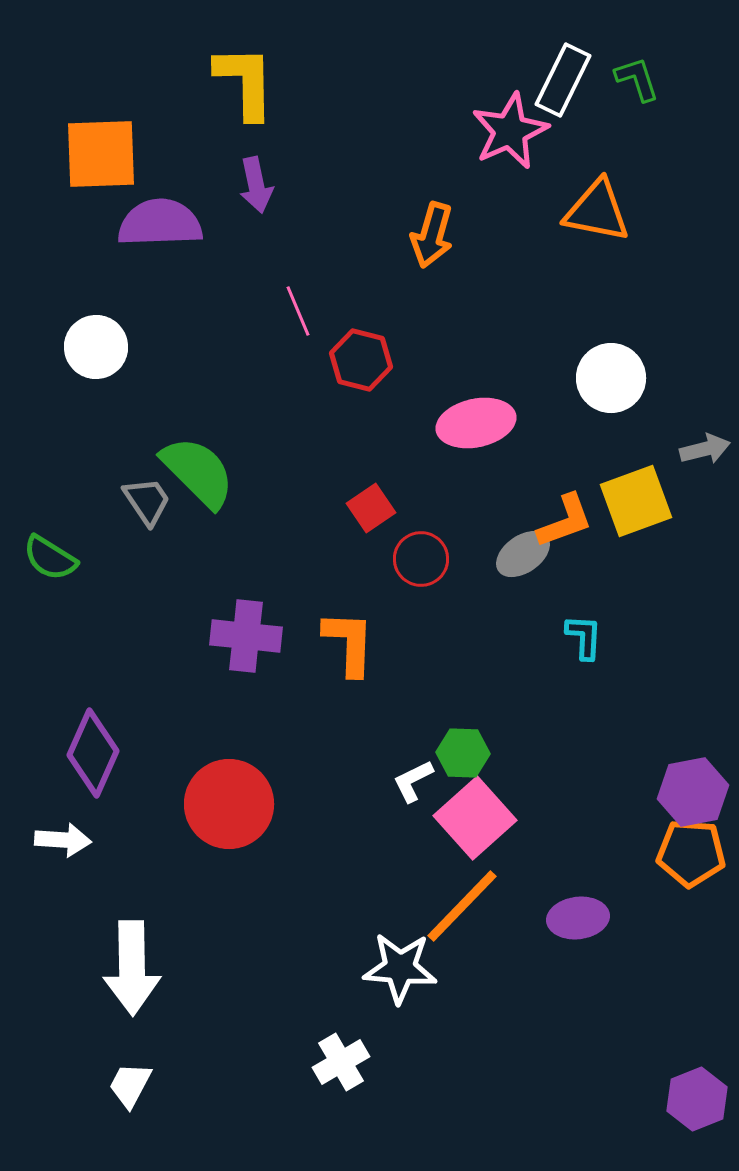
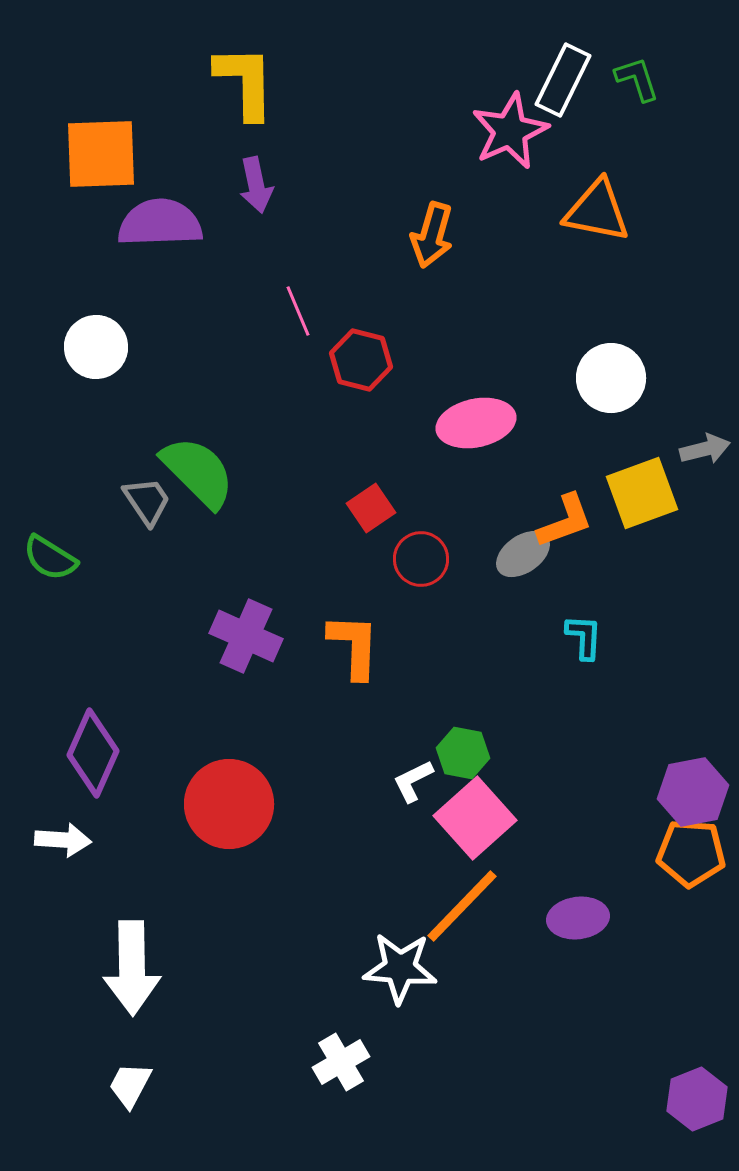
yellow square at (636, 501): moved 6 px right, 8 px up
purple cross at (246, 636): rotated 18 degrees clockwise
orange L-shape at (349, 643): moved 5 px right, 3 px down
green hexagon at (463, 753): rotated 9 degrees clockwise
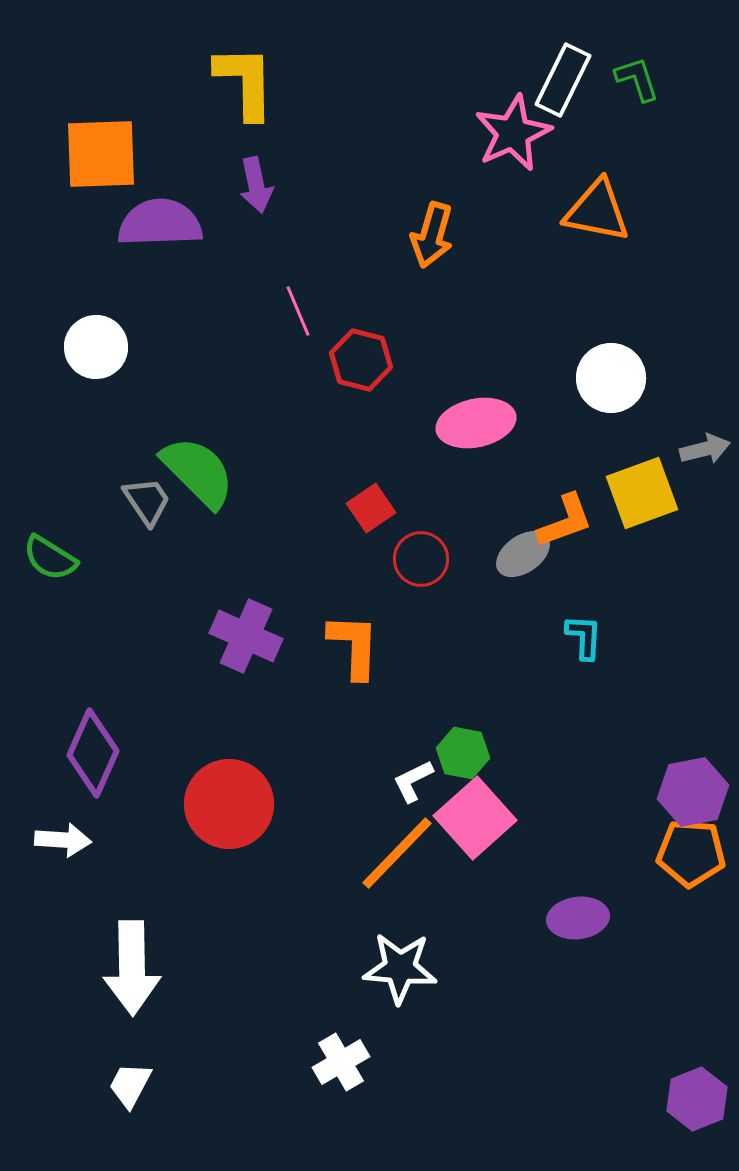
pink star at (510, 131): moved 3 px right, 2 px down
orange line at (462, 906): moved 65 px left, 53 px up
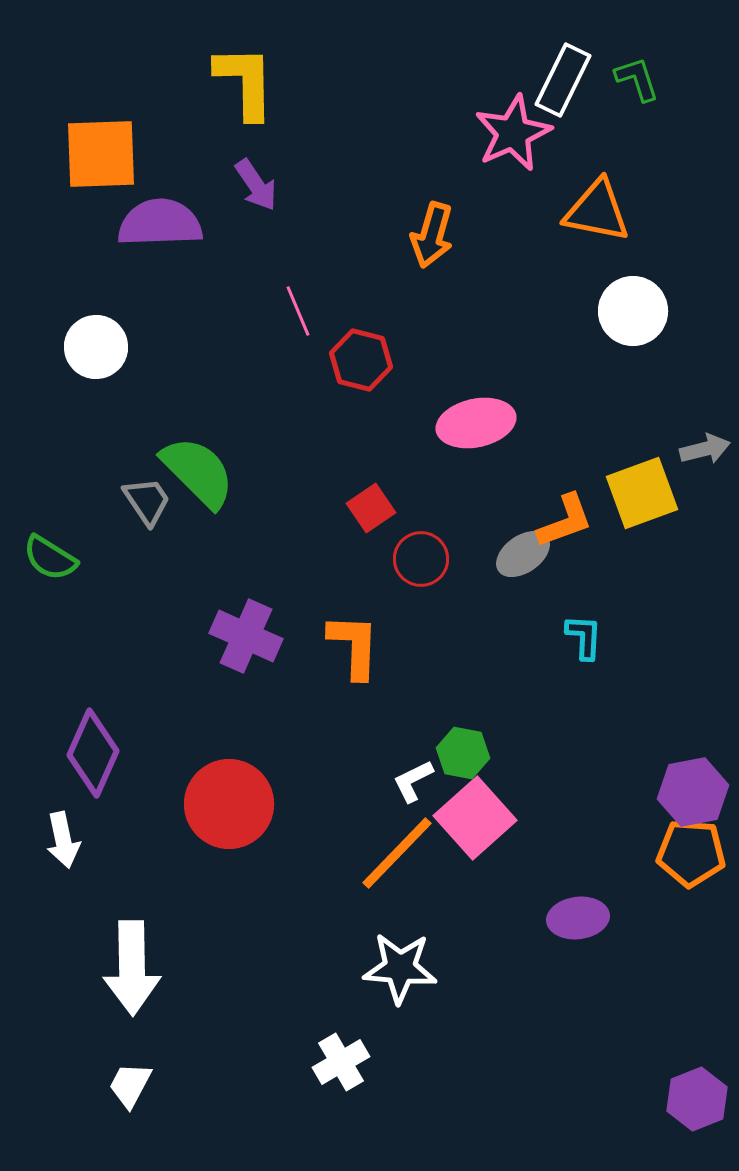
purple arrow at (256, 185): rotated 22 degrees counterclockwise
white circle at (611, 378): moved 22 px right, 67 px up
white arrow at (63, 840): rotated 74 degrees clockwise
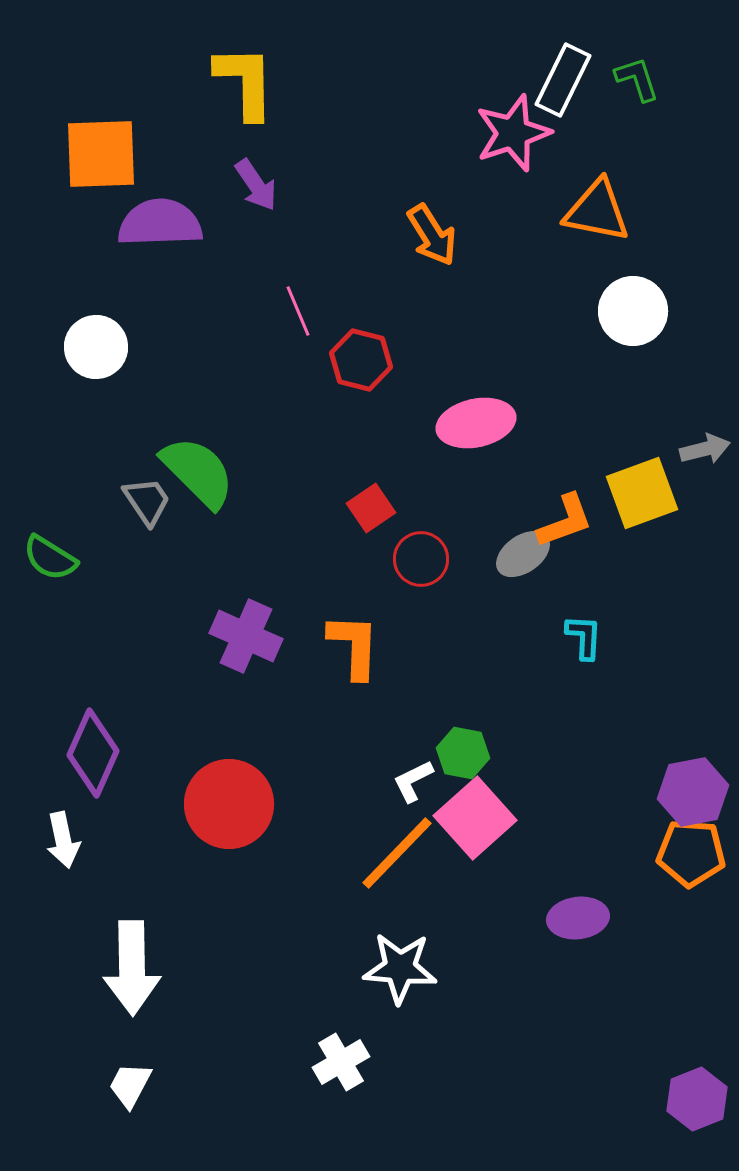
pink star at (513, 133): rotated 6 degrees clockwise
orange arrow at (432, 235): rotated 48 degrees counterclockwise
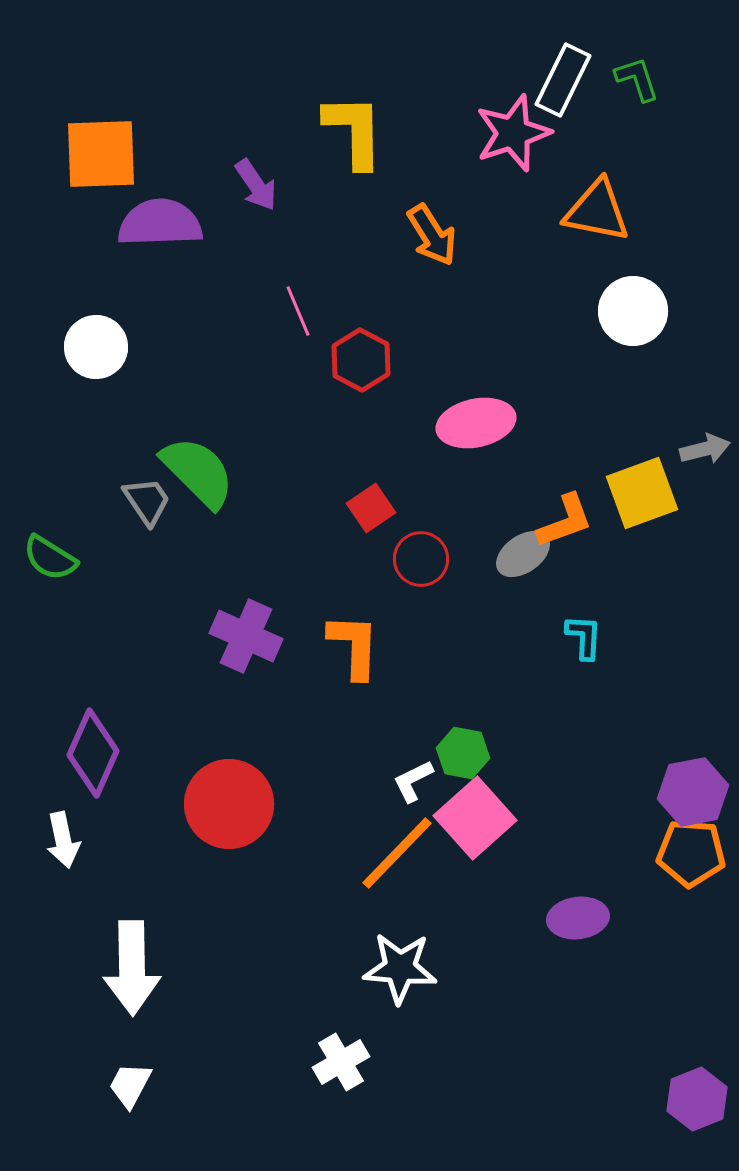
yellow L-shape at (245, 82): moved 109 px right, 49 px down
red hexagon at (361, 360): rotated 14 degrees clockwise
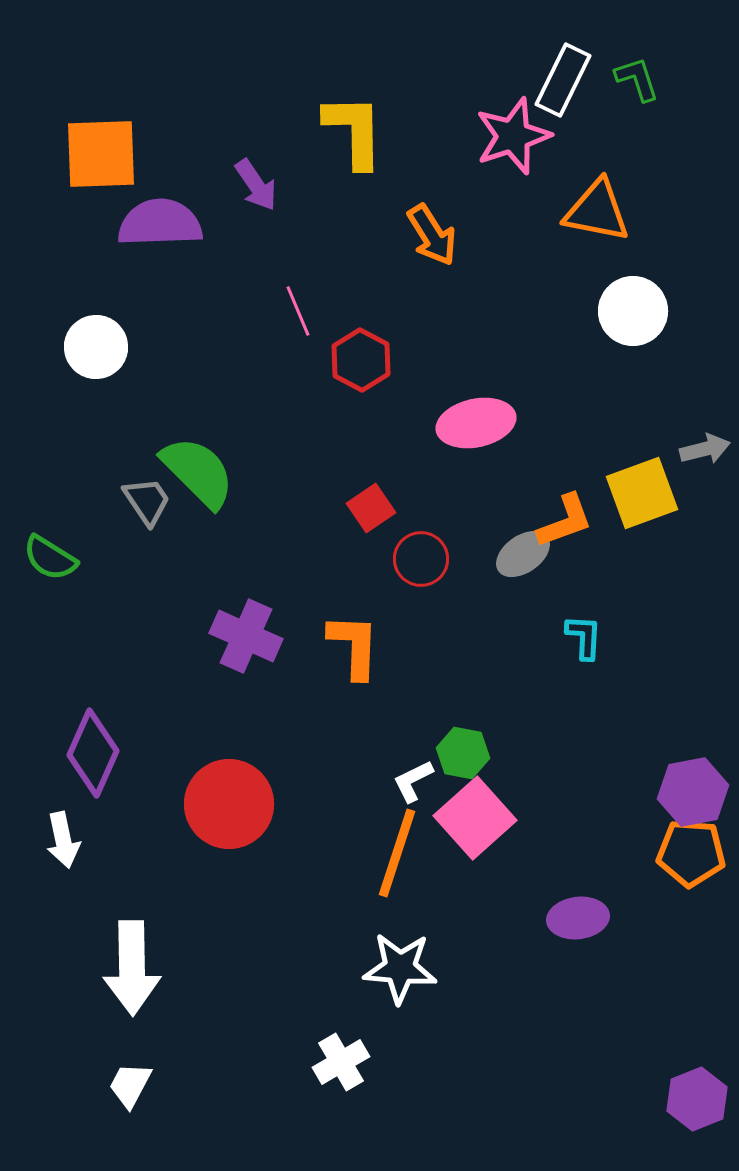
pink star at (513, 133): moved 3 px down
orange line at (397, 853): rotated 26 degrees counterclockwise
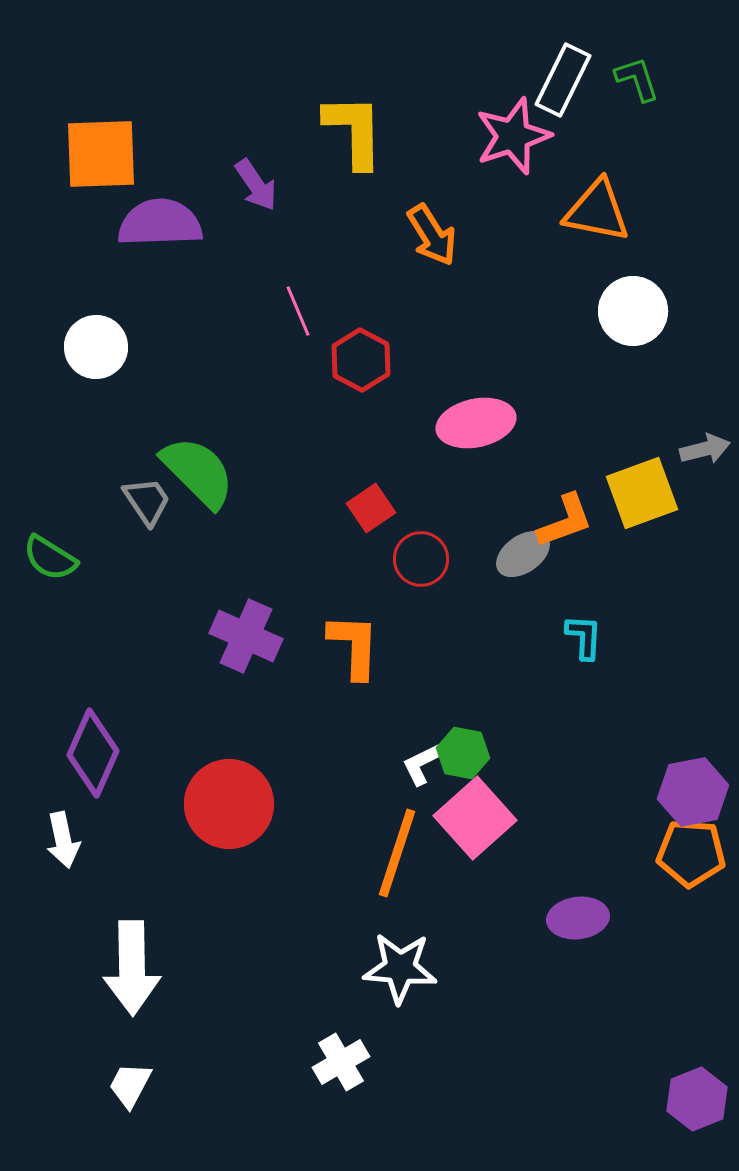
white L-shape at (413, 781): moved 9 px right, 17 px up
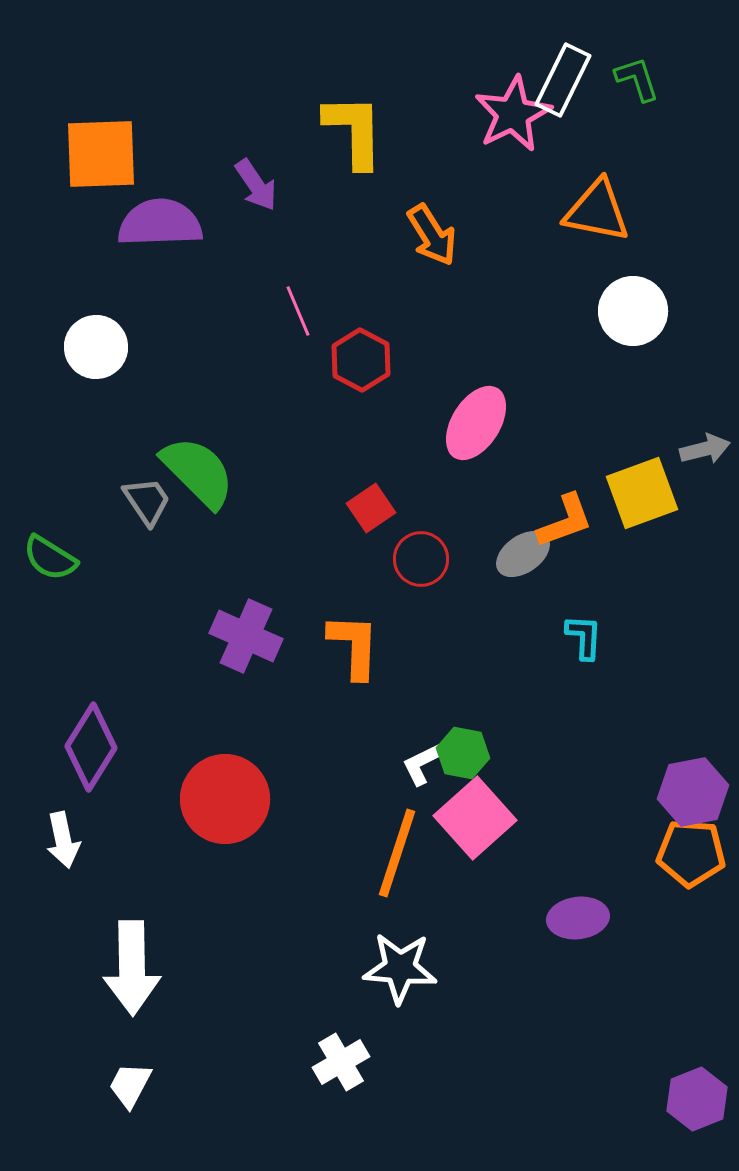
pink star at (513, 136): moved 22 px up; rotated 8 degrees counterclockwise
pink ellipse at (476, 423): rotated 46 degrees counterclockwise
purple diamond at (93, 753): moved 2 px left, 6 px up; rotated 8 degrees clockwise
red circle at (229, 804): moved 4 px left, 5 px up
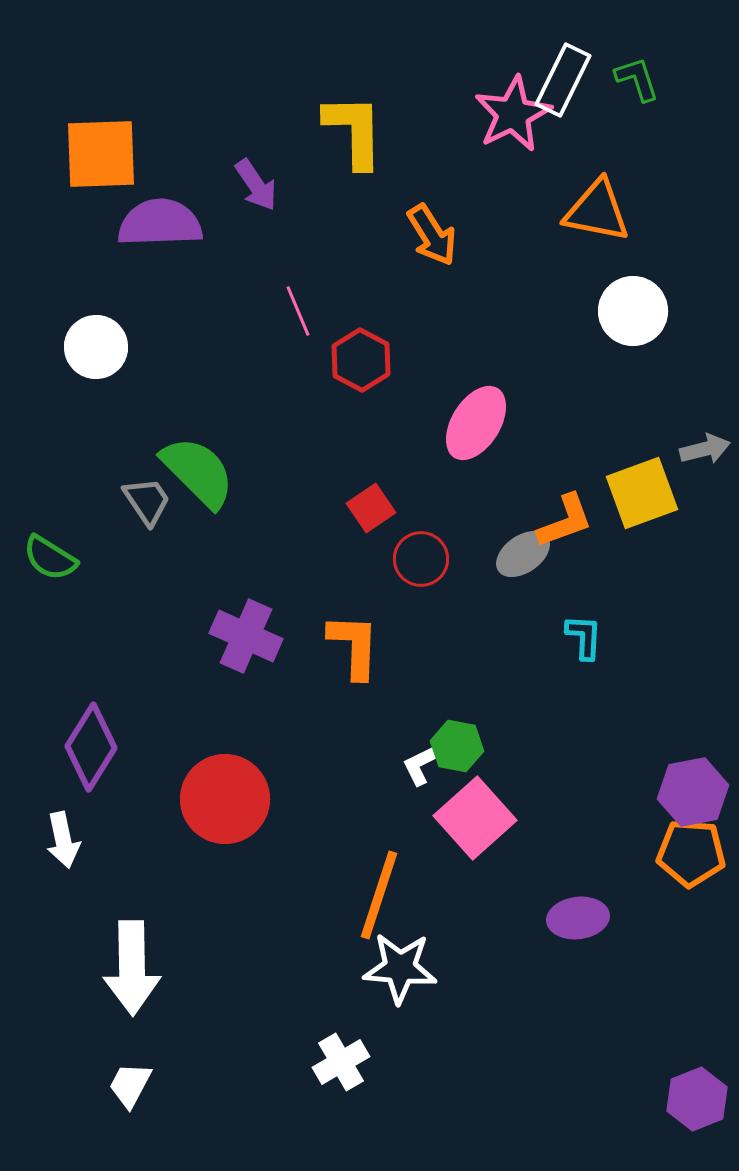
green hexagon at (463, 753): moved 6 px left, 7 px up
orange line at (397, 853): moved 18 px left, 42 px down
